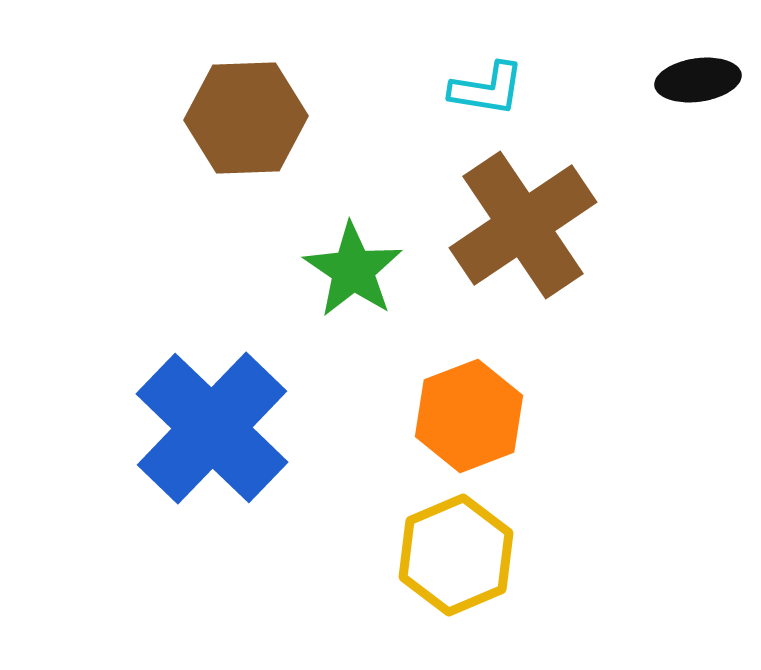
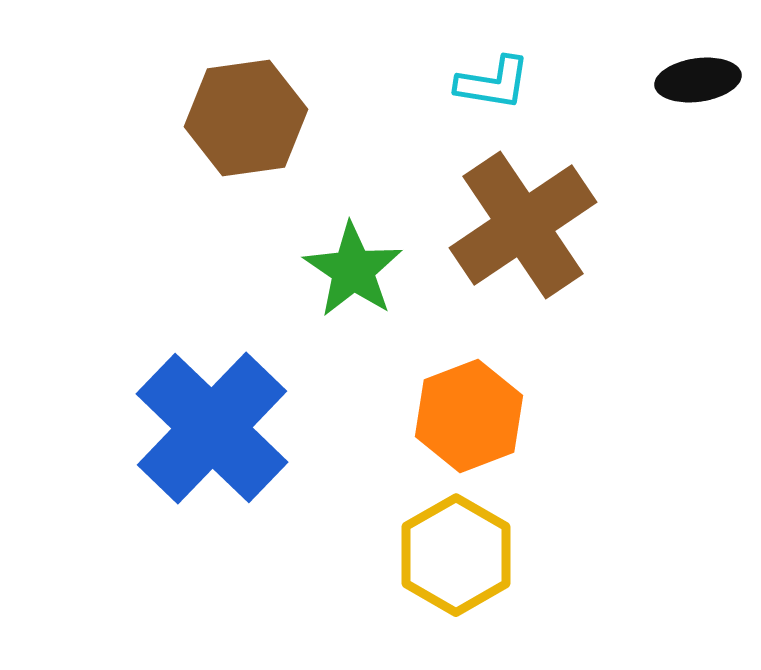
cyan L-shape: moved 6 px right, 6 px up
brown hexagon: rotated 6 degrees counterclockwise
yellow hexagon: rotated 7 degrees counterclockwise
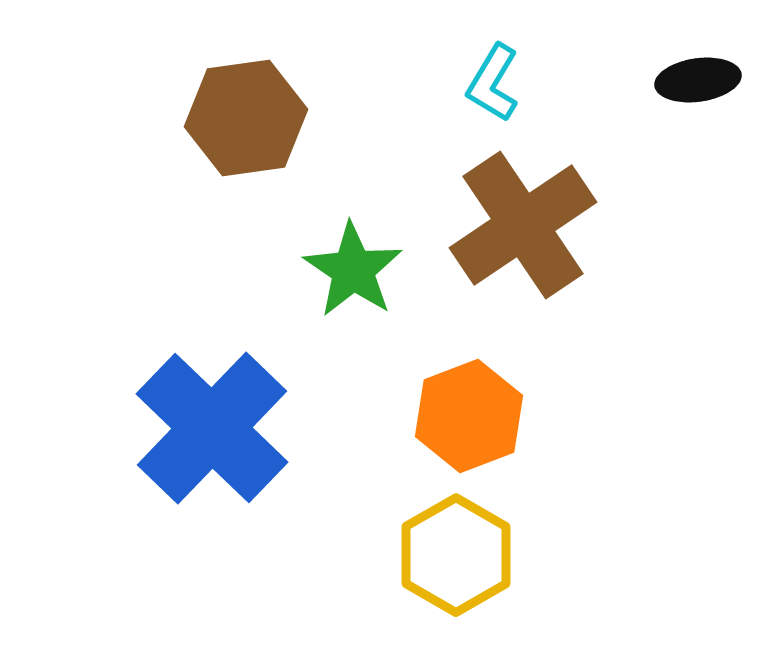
cyan L-shape: rotated 112 degrees clockwise
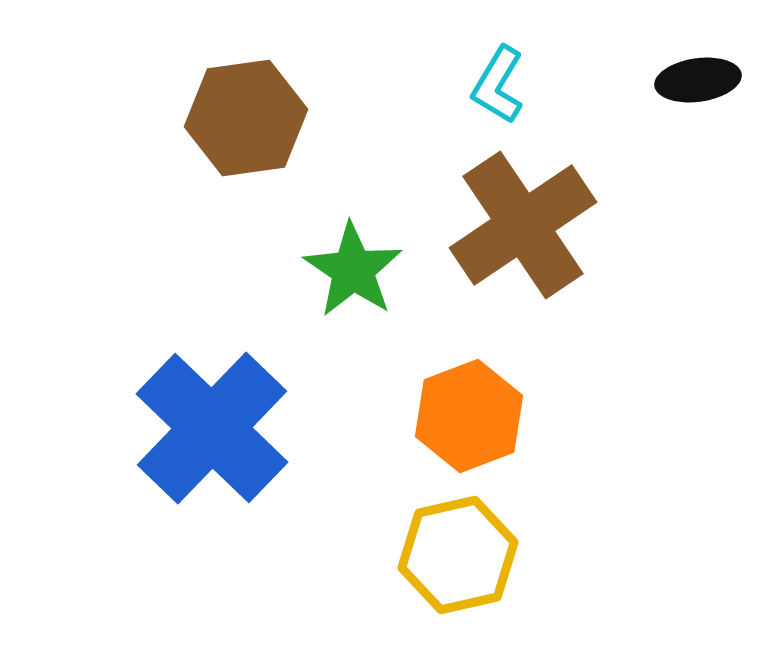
cyan L-shape: moved 5 px right, 2 px down
yellow hexagon: moved 2 px right; rotated 17 degrees clockwise
